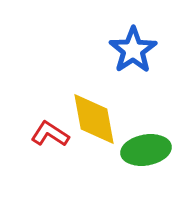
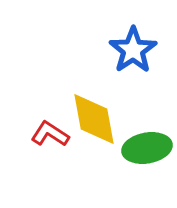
green ellipse: moved 1 px right, 2 px up
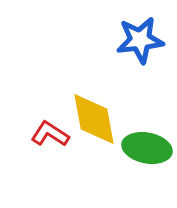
blue star: moved 7 px right, 10 px up; rotated 27 degrees clockwise
green ellipse: rotated 21 degrees clockwise
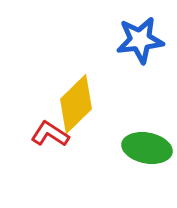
yellow diamond: moved 18 px left, 15 px up; rotated 56 degrees clockwise
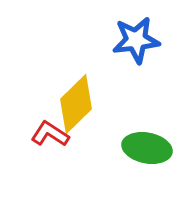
blue star: moved 4 px left
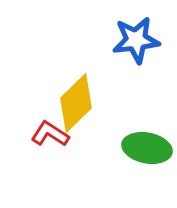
yellow diamond: moved 1 px up
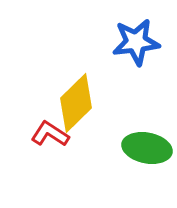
blue star: moved 2 px down
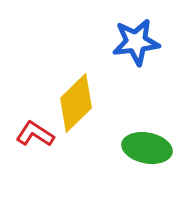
red L-shape: moved 15 px left
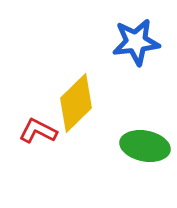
red L-shape: moved 3 px right, 3 px up; rotated 6 degrees counterclockwise
green ellipse: moved 2 px left, 2 px up
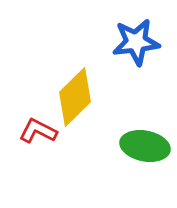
yellow diamond: moved 1 px left, 6 px up
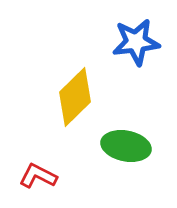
red L-shape: moved 45 px down
green ellipse: moved 19 px left
